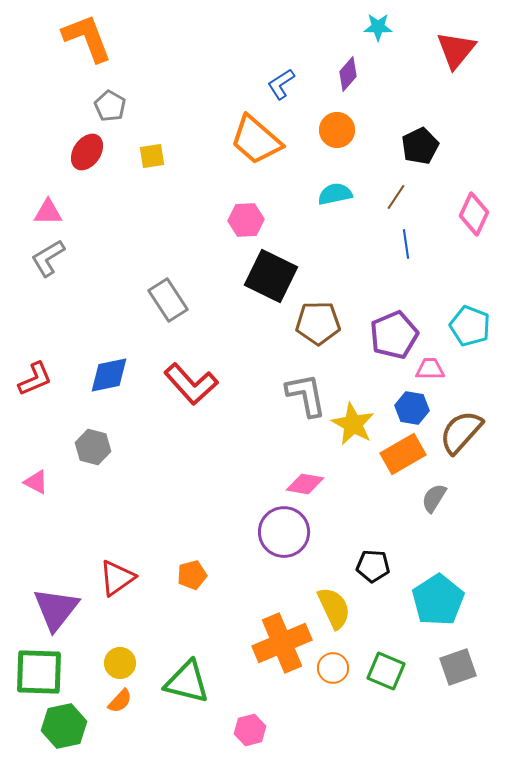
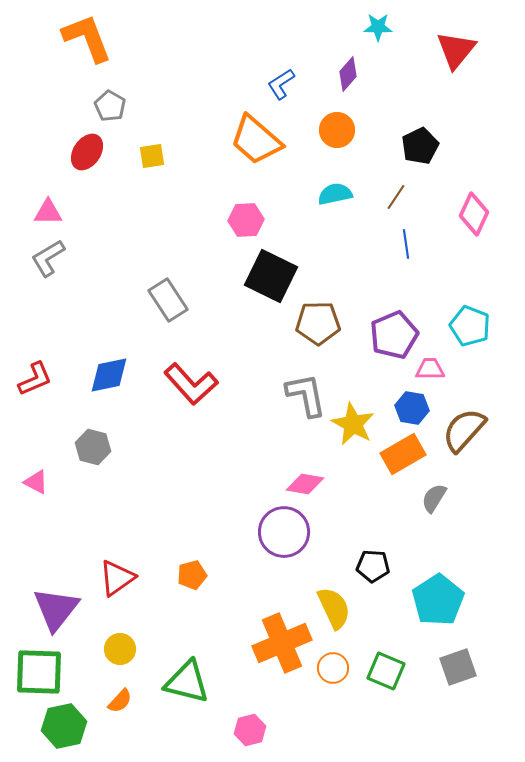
brown semicircle at (461, 432): moved 3 px right, 2 px up
yellow circle at (120, 663): moved 14 px up
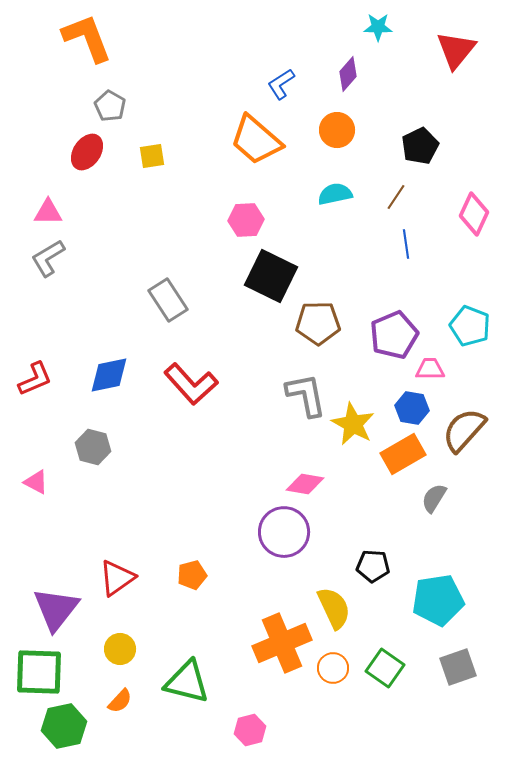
cyan pentagon at (438, 600): rotated 24 degrees clockwise
green square at (386, 671): moved 1 px left, 3 px up; rotated 12 degrees clockwise
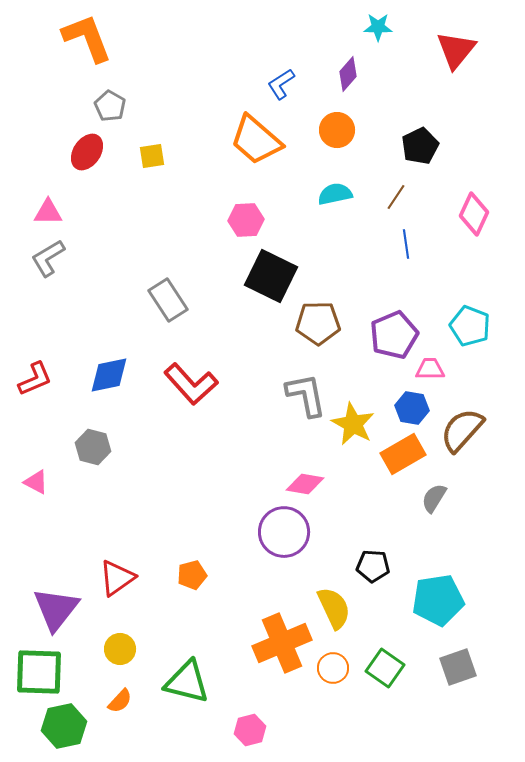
brown semicircle at (464, 430): moved 2 px left
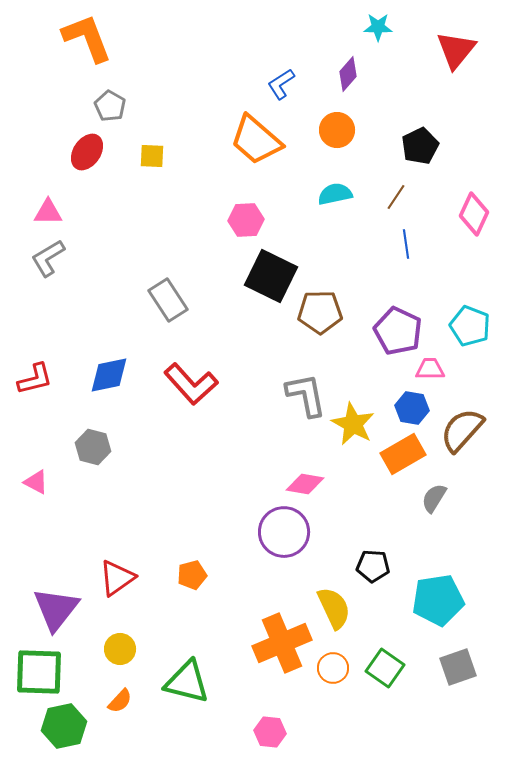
yellow square at (152, 156): rotated 12 degrees clockwise
brown pentagon at (318, 323): moved 2 px right, 11 px up
purple pentagon at (394, 335): moved 4 px right, 4 px up; rotated 24 degrees counterclockwise
red L-shape at (35, 379): rotated 9 degrees clockwise
pink hexagon at (250, 730): moved 20 px right, 2 px down; rotated 20 degrees clockwise
